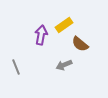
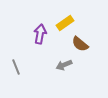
yellow rectangle: moved 1 px right, 2 px up
purple arrow: moved 1 px left, 1 px up
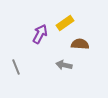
purple arrow: rotated 18 degrees clockwise
brown semicircle: rotated 144 degrees clockwise
gray arrow: rotated 35 degrees clockwise
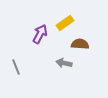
gray arrow: moved 2 px up
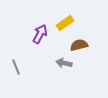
brown semicircle: moved 1 px left, 1 px down; rotated 18 degrees counterclockwise
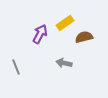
brown semicircle: moved 5 px right, 8 px up
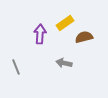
purple arrow: rotated 24 degrees counterclockwise
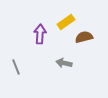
yellow rectangle: moved 1 px right, 1 px up
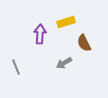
yellow rectangle: rotated 18 degrees clockwise
brown semicircle: moved 6 px down; rotated 102 degrees counterclockwise
gray arrow: rotated 42 degrees counterclockwise
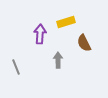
gray arrow: moved 6 px left, 3 px up; rotated 119 degrees clockwise
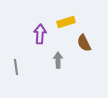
gray line: rotated 14 degrees clockwise
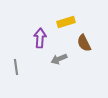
purple arrow: moved 4 px down
gray arrow: moved 1 px right, 1 px up; rotated 112 degrees counterclockwise
